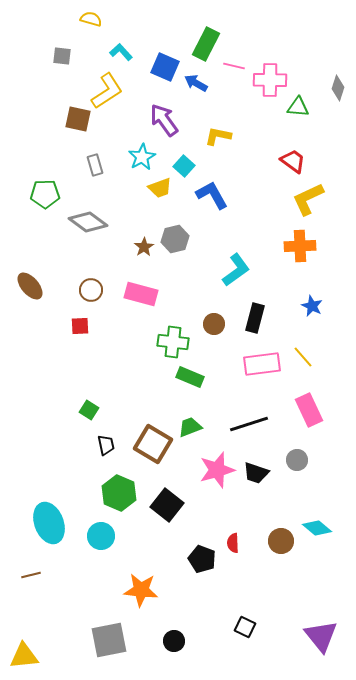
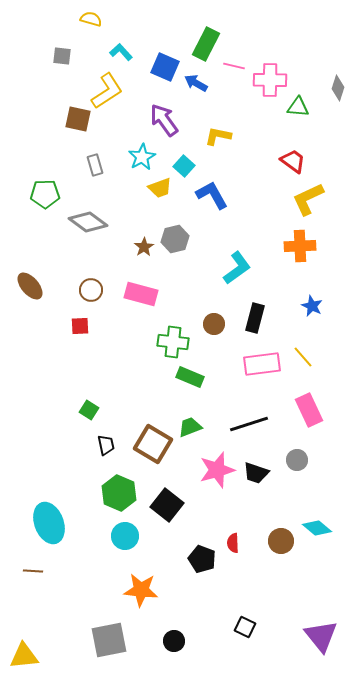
cyan L-shape at (236, 270): moved 1 px right, 2 px up
cyan circle at (101, 536): moved 24 px right
brown line at (31, 575): moved 2 px right, 4 px up; rotated 18 degrees clockwise
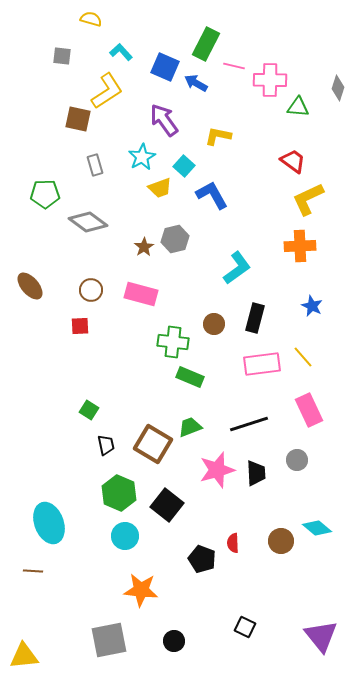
black trapezoid at (256, 473): rotated 112 degrees counterclockwise
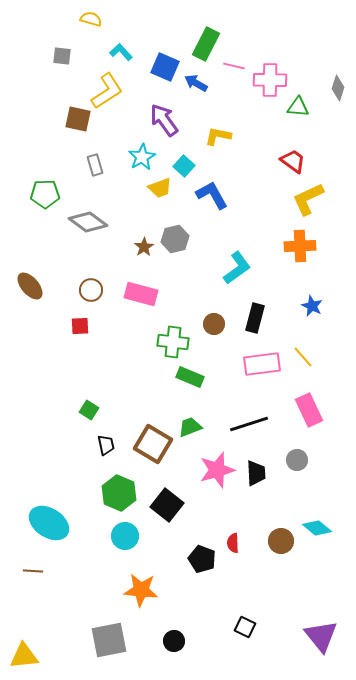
cyan ellipse at (49, 523): rotated 36 degrees counterclockwise
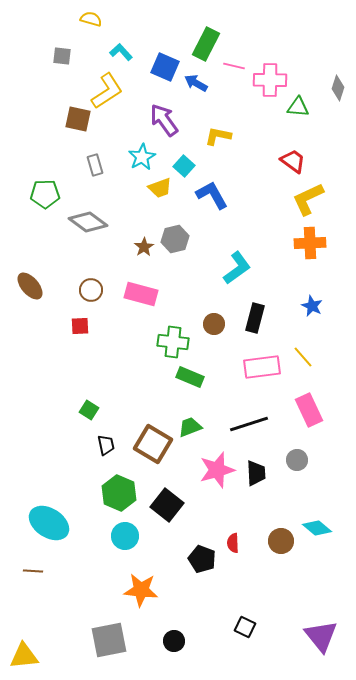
orange cross at (300, 246): moved 10 px right, 3 px up
pink rectangle at (262, 364): moved 3 px down
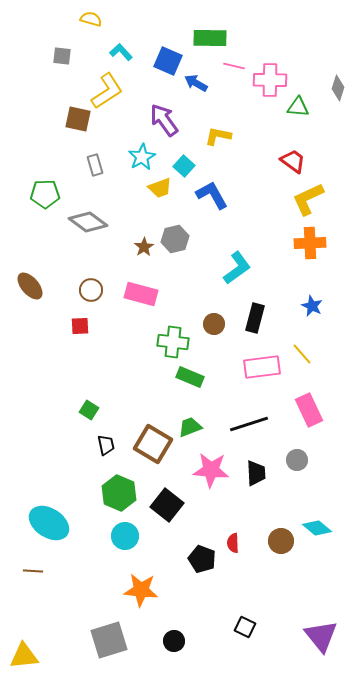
green rectangle at (206, 44): moved 4 px right, 6 px up; rotated 64 degrees clockwise
blue square at (165, 67): moved 3 px right, 6 px up
yellow line at (303, 357): moved 1 px left, 3 px up
pink star at (217, 470): moved 6 px left; rotated 21 degrees clockwise
gray square at (109, 640): rotated 6 degrees counterclockwise
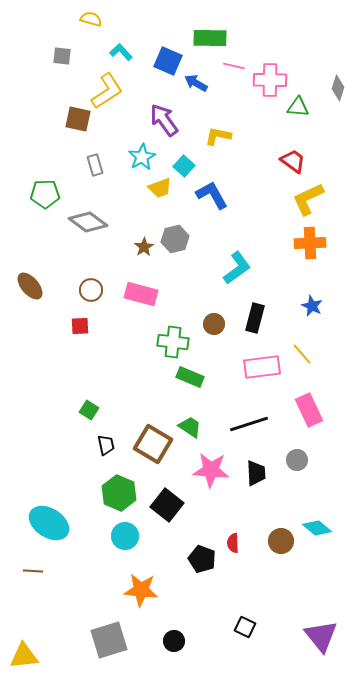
green trapezoid at (190, 427): rotated 55 degrees clockwise
